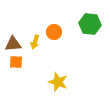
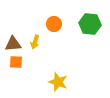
orange circle: moved 8 px up
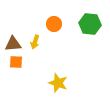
yellow star: moved 1 px down
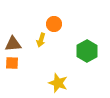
green hexagon: moved 3 px left, 27 px down; rotated 25 degrees clockwise
yellow arrow: moved 6 px right, 2 px up
orange square: moved 4 px left, 1 px down
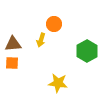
yellow star: rotated 12 degrees counterclockwise
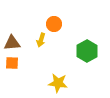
brown triangle: moved 1 px left, 1 px up
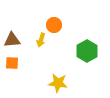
orange circle: moved 1 px down
brown triangle: moved 3 px up
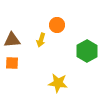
orange circle: moved 3 px right
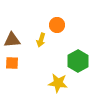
green hexagon: moved 9 px left, 10 px down
